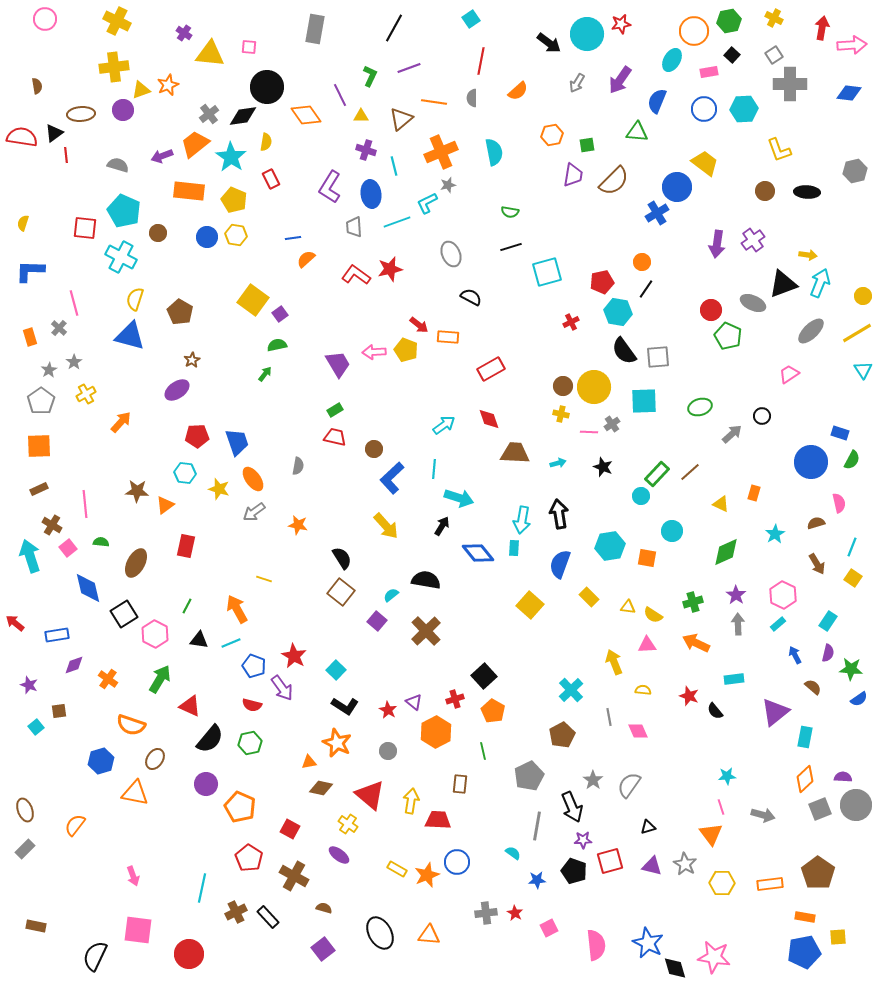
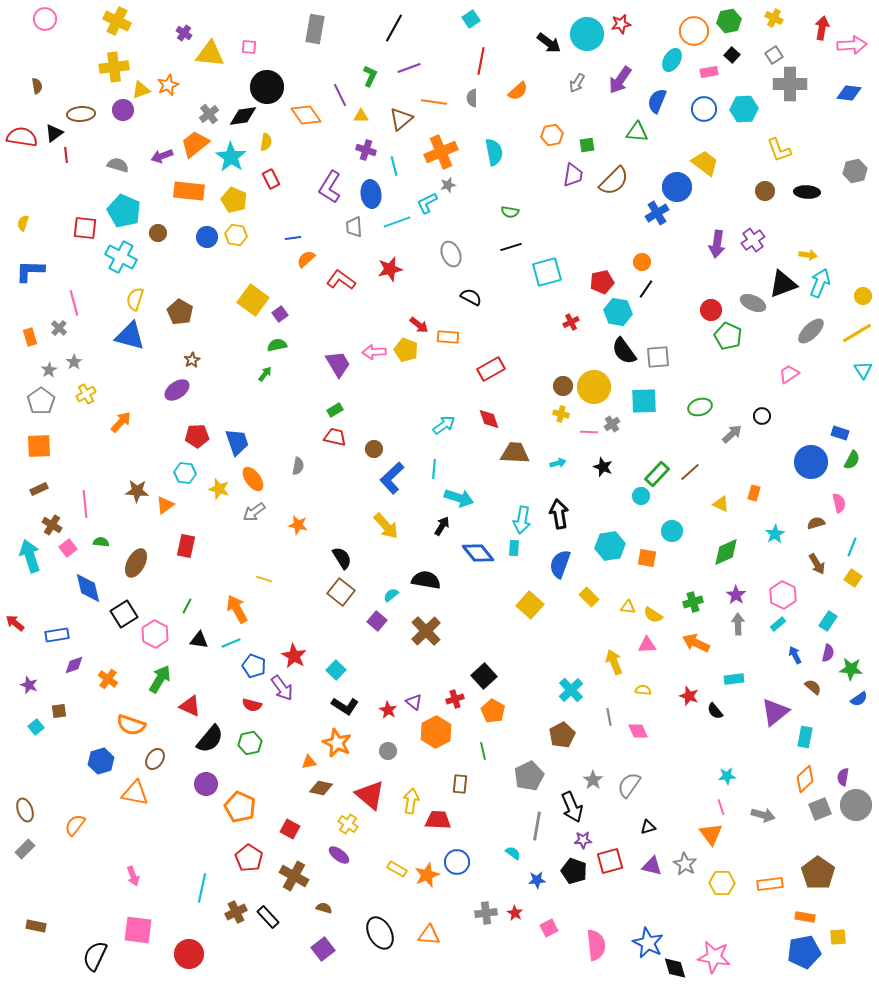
red L-shape at (356, 275): moved 15 px left, 5 px down
purple semicircle at (843, 777): rotated 84 degrees counterclockwise
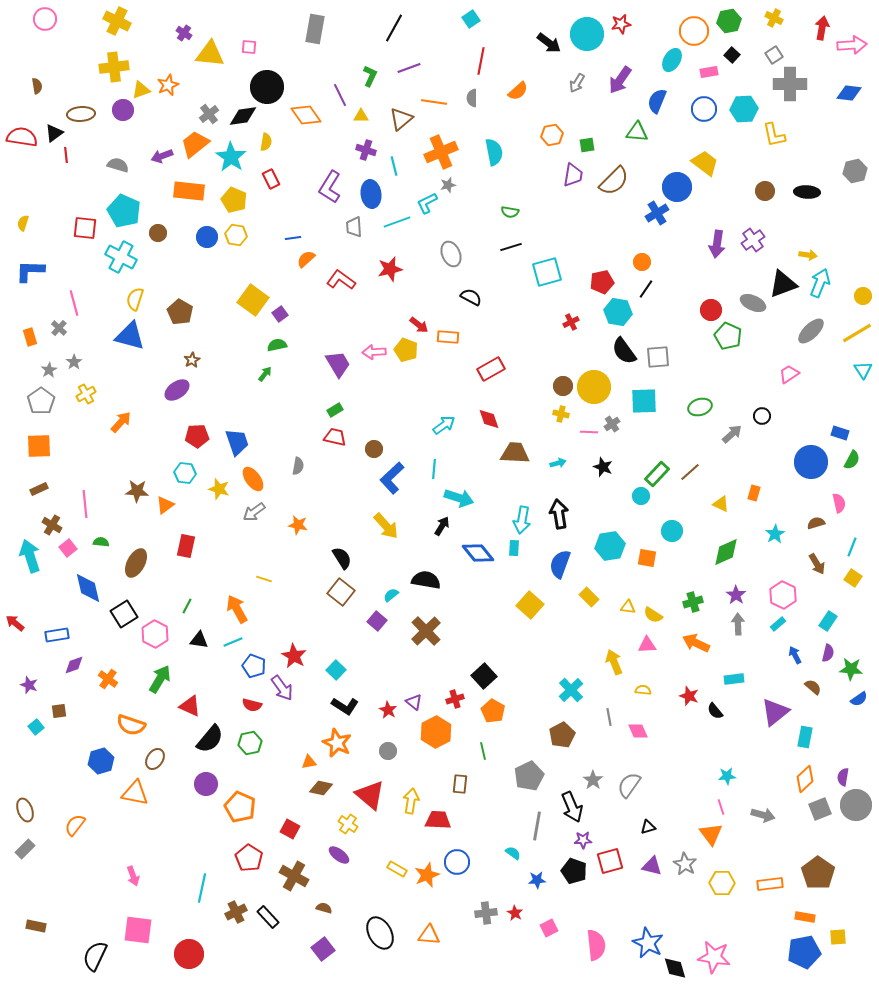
yellow L-shape at (779, 150): moved 5 px left, 15 px up; rotated 8 degrees clockwise
cyan line at (231, 643): moved 2 px right, 1 px up
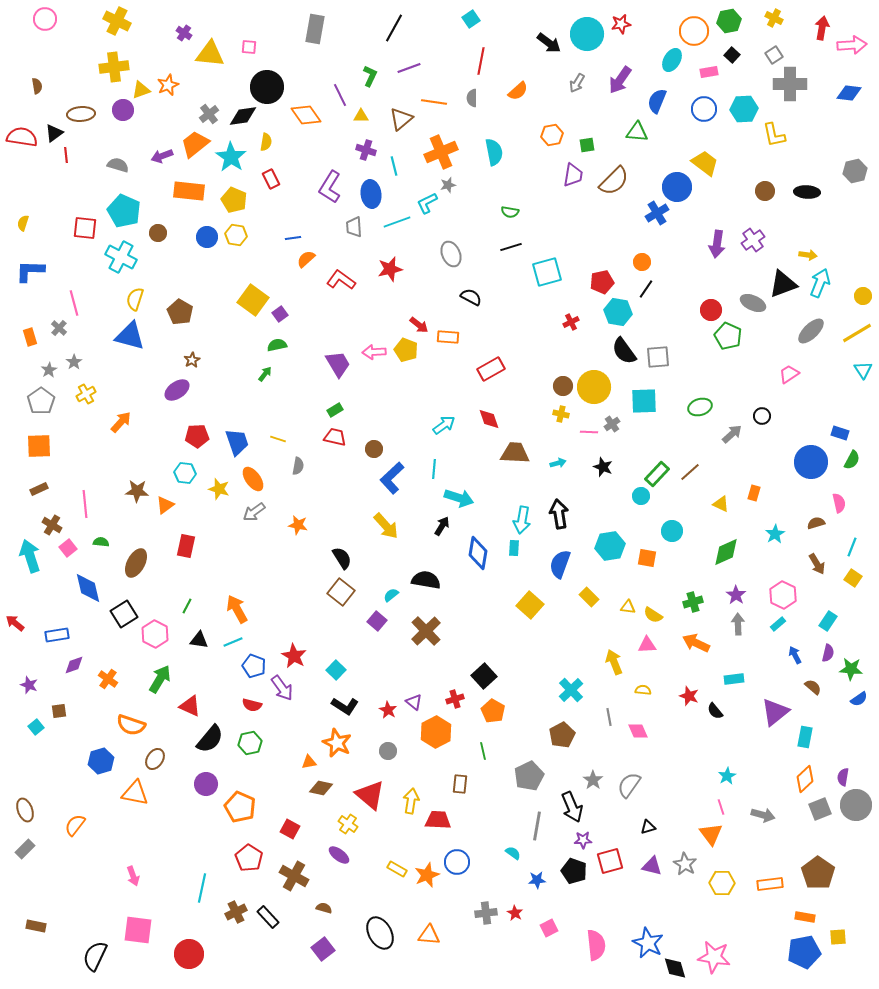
blue diamond at (478, 553): rotated 48 degrees clockwise
yellow line at (264, 579): moved 14 px right, 140 px up
cyan star at (727, 776): rotated 24 degrees counterclockwise
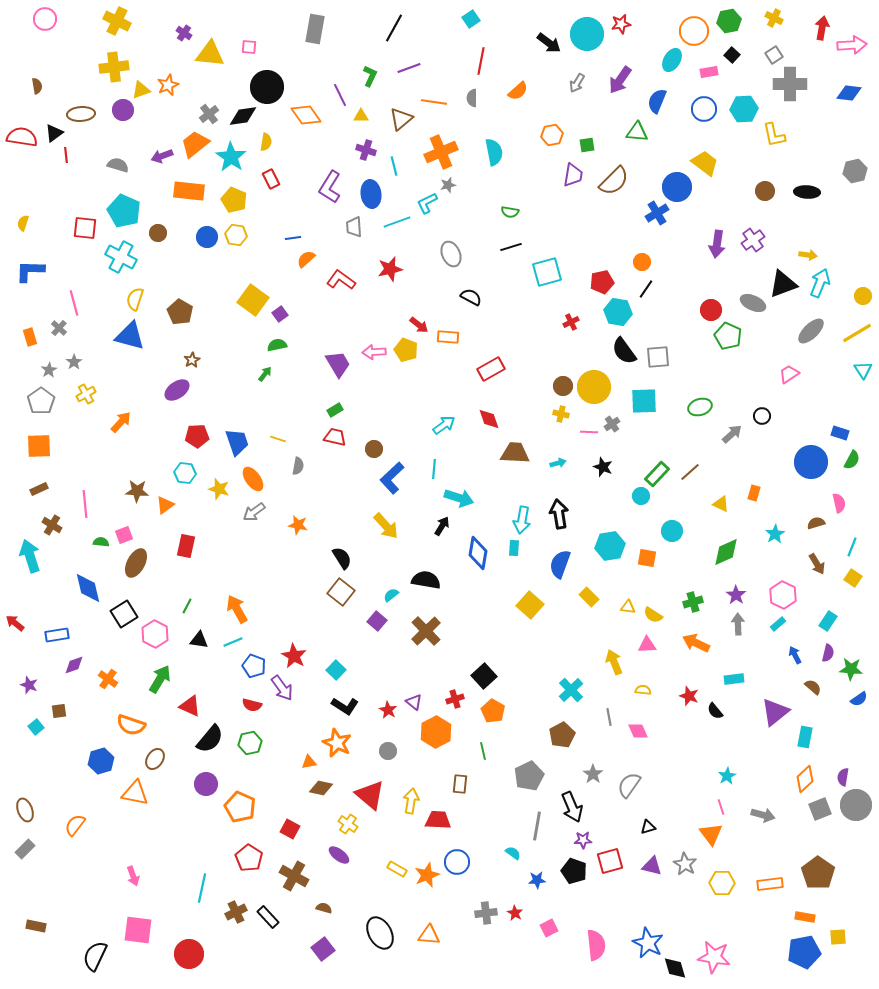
pink square at (68, 548): moved 56 px right, 13 px up; rotated 18 degrees clockwise
gray star at (593, 780): moved 6 px up
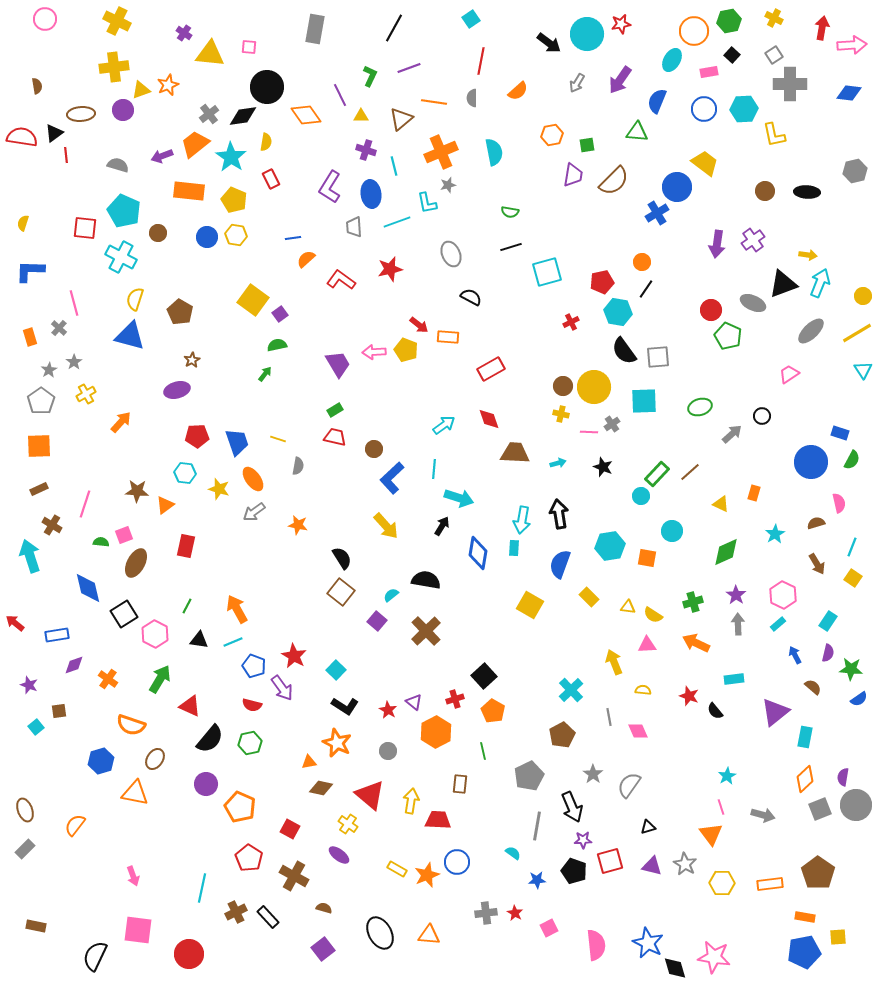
cyan L-shape at (427, 203): rotated 75 degrees counterclockwise
purple ellipse at (177, 390): rotated 20 degrees clockwise
pink line at (85, 504): rotated 24 degrees clockwise
yellow square at (530, 605): rotated 12 degrees counterclockwise
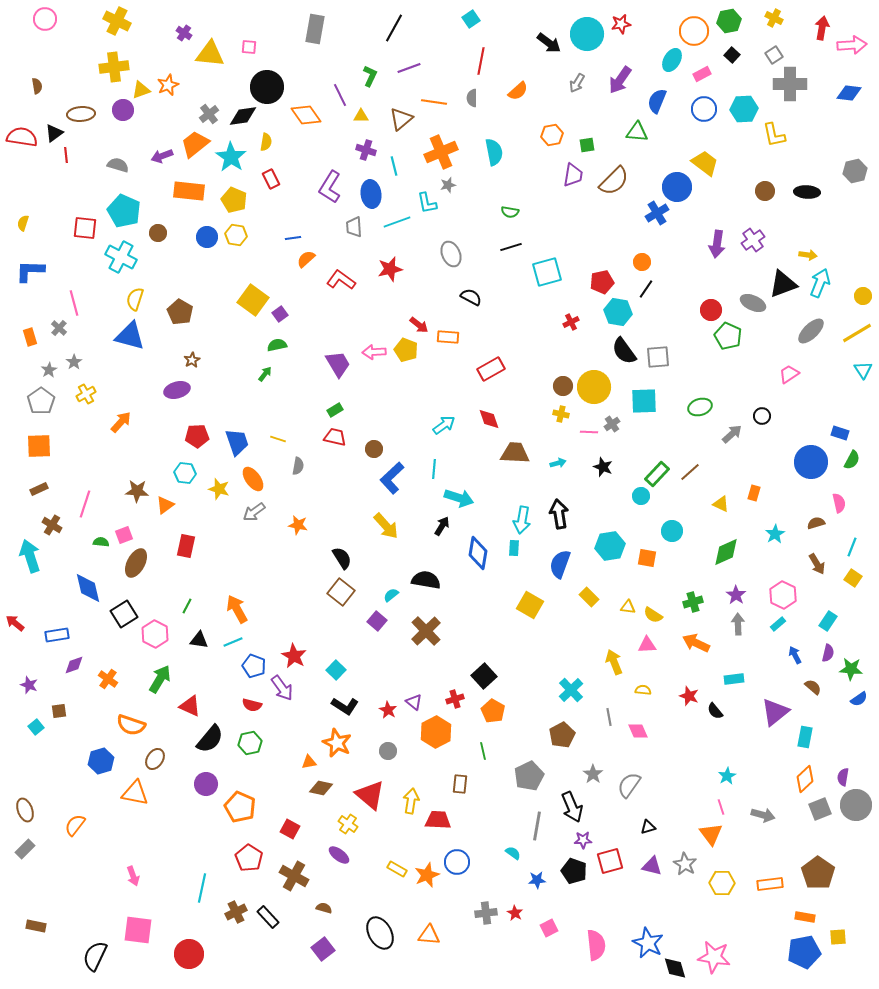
pink rectangle at (709, 72): moved 7 px left, 2 px down; rotated 18 degrees counterclockwise
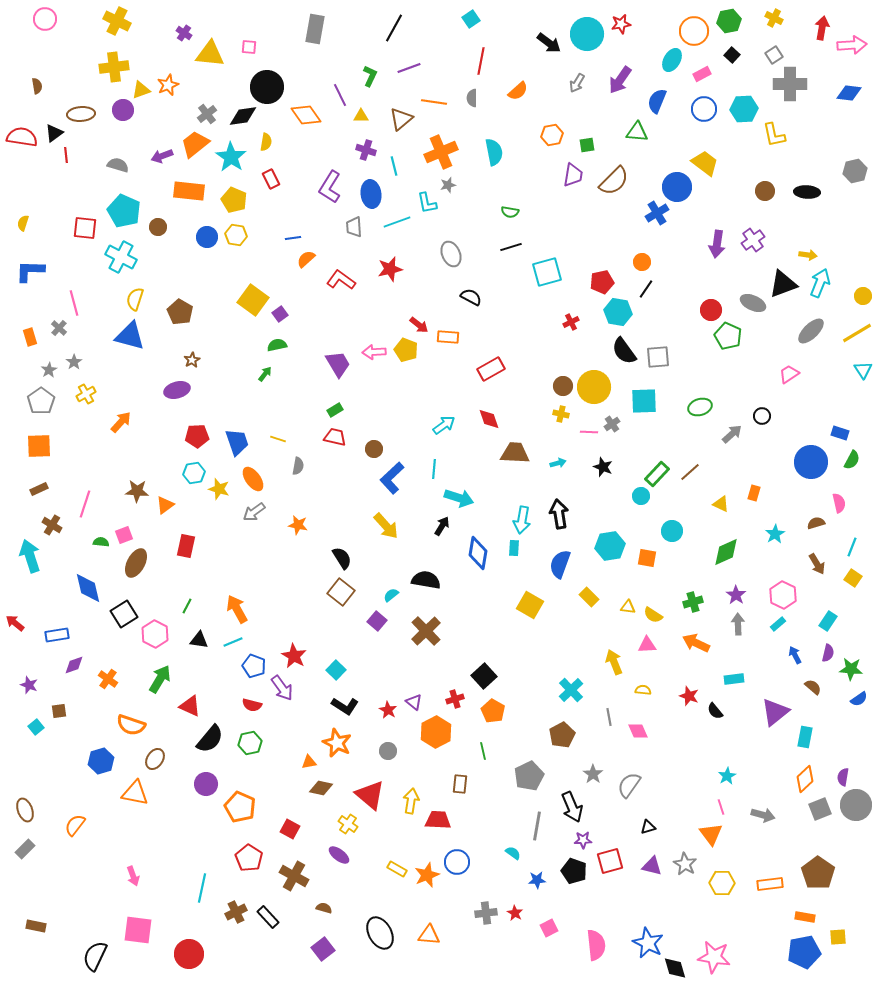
gray cross at (209, 114): moved 2 px left
brown circle at (158, 233): moved 6 px up
cyan hexagon at (185, 473): moved 9 px right; rotated 15 degrees counterclockwise
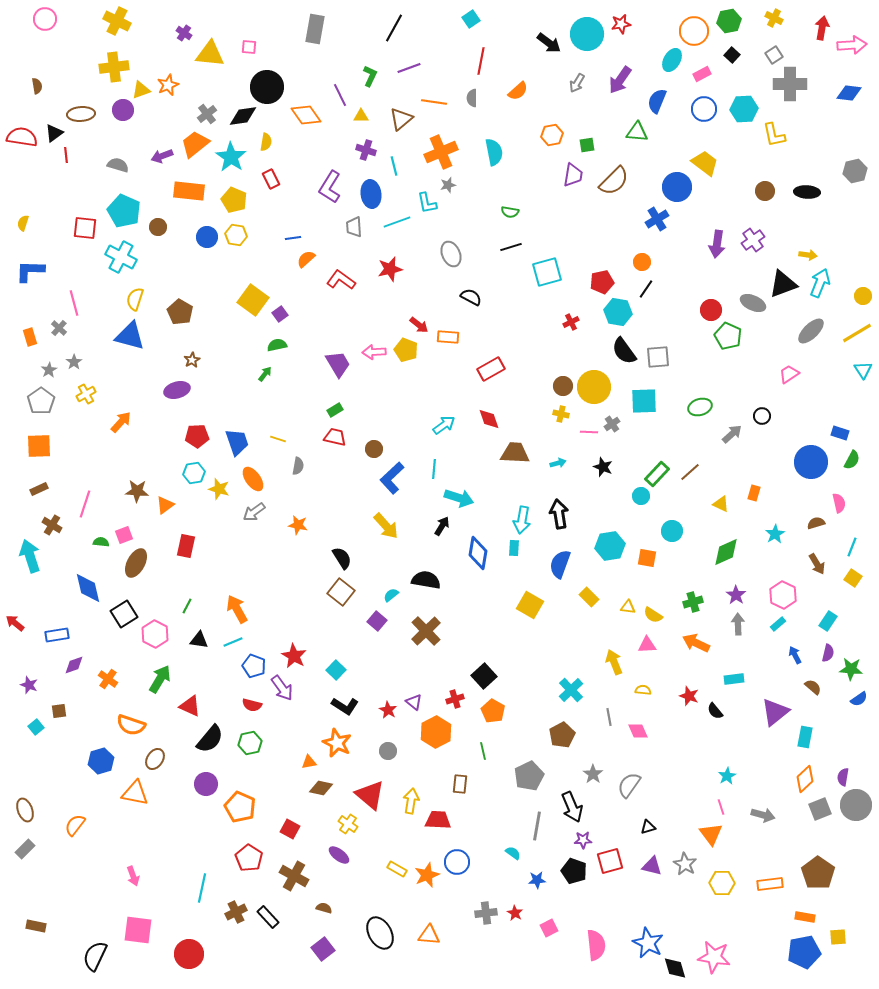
blue cross at (657, 213): moved 6 px down
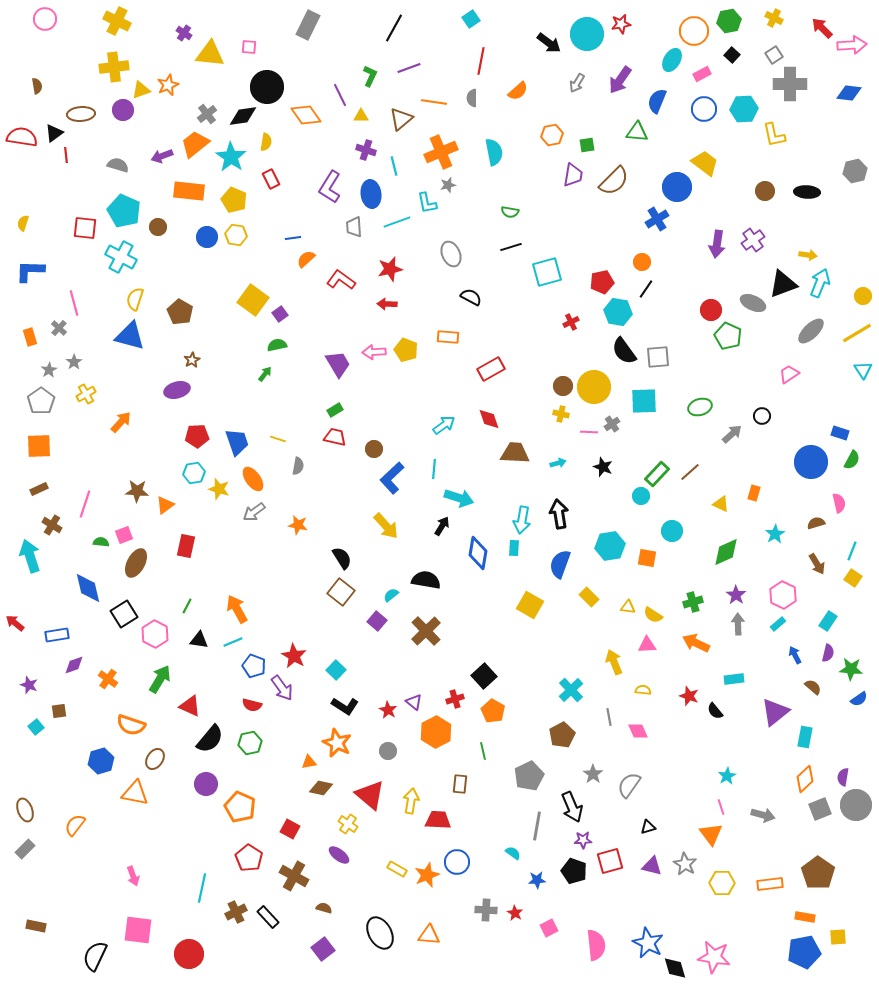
red arrow at (822, 28): rotated 55 degrees counterclockwise
gray rectangle at (315, 29): moved 7 px left, 4 px up; rotated 16 degrees clockwise
red arrow at (419, 325): moved 32 px left, 21 px up; rotated 144 degrees clockwise
cyan line at (852, 547): moved 4 px down
gray cross at (486, 913): moved 3 px up; rotated 10 degrees clockwise
